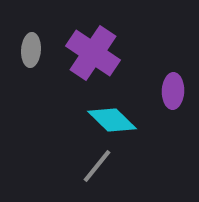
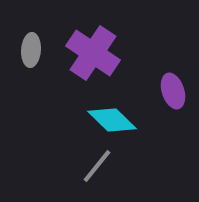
purple ellipse: rotated 20 degrees counterclockwise
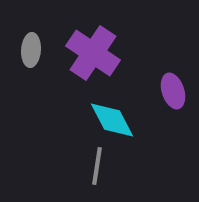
cyan diamond: rotated 18 degrees clockwise
gray line: rotated 30 degrees counterclockwise
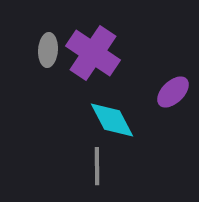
gray ellipse: moved 17 px right
purple ellipse: moved 1 px down; rotated 64 degrees clockwise
gray line: rotated 9 degrees counterclockwise
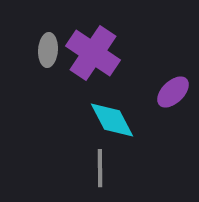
gray line: moved 3 px right, 2 px down
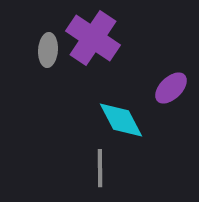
purple cross: moved 15 px up
purple ellipse: moved 2 px left, 4 px up
cyan diamond: moved 9 px right
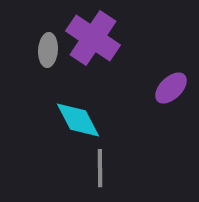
cyan diamond: moved 43 px left
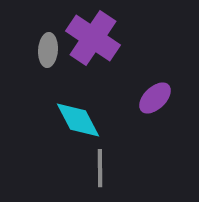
purple ellipse: moved 16 px left, 10 px down
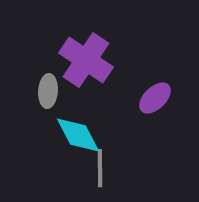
purple cross: moved 7 px left, 22 px down
gray ellipse: moved 41 px down
cyan diamond: moved 15 px down
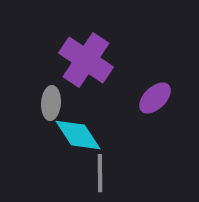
gray ellipse: moved 3 px right, 12 px down
cyan diamond: rotated 6 degrees counterclockwise
gray line: moved 5 px down
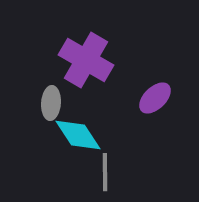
purple cross: rotated 4 degrees counterclockwise
gray line: moved 5 px right, 1 px up
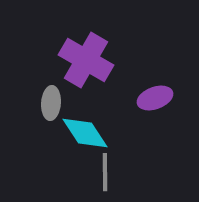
purple ellipse: rotated 24 degrees clockwise
cyan diamond: moved 7 px right, 2 px up
